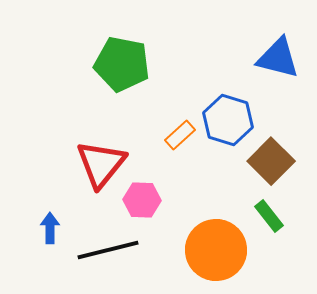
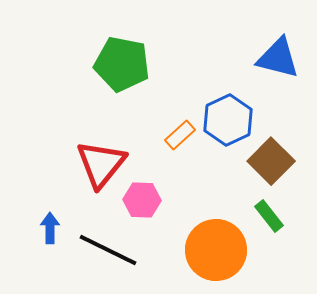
blue hexagon: rotated 18 degrees clockwise
black line: rotated 40 degrees clockwise
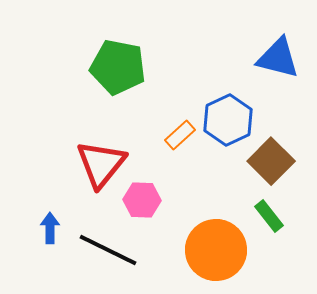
green pentagon: moved 4 px left, 3 px down
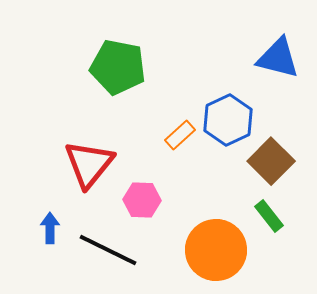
red triangle: moved 12 px left
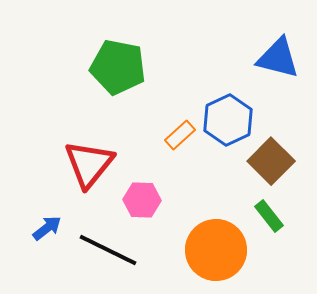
blue arrow: moved 3 px left; rotated 52 degrees clockwise
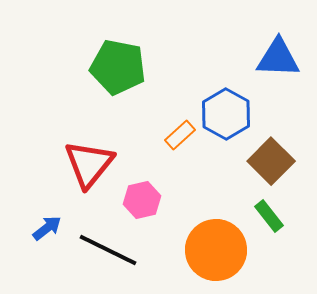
blue triangle: rotated 12 degrees counterclockwise
blue hexagon: moved 2 px left, 6 px up; rotated 6 degrees counterclockwise
pink hexagon: rotated 15 degrees counterclockwise
